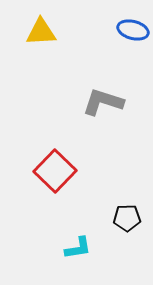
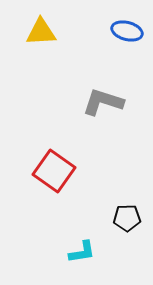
blue ellipse: moved 6 px left, 1 px down
red square: moved 1 px left; rotated 9 degrees counterclockwise
cyan L-shape: moved 4 px right, 4 px down
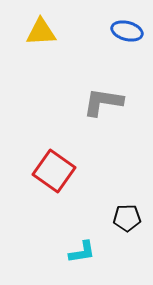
gray L-shape: rotated 9 degrees counterclockwise
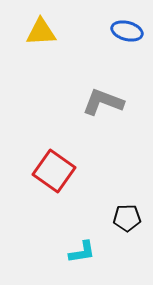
gray L-shape: rotated 12 degrees clockwise
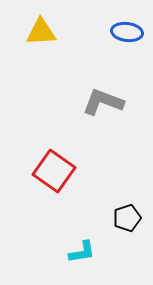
blue ellipse: moved 1 px down; rotated 8 degrees counterclockwise
black pentagon: rotated 16 degrees counterclockwise
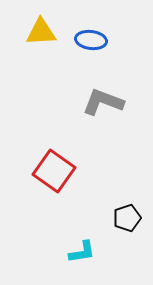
blue ellipse: moved 36 px left, 8 px down
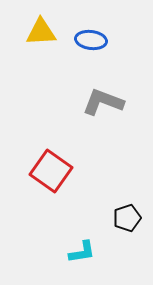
red square: moved 3 px left
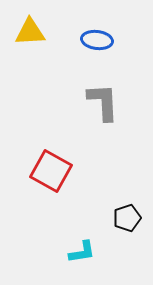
yellow triangle: moved 11 px left
blue ellipse: moved 6 px right
gray L-shape: rotated 66 degrees clockwise
red square: rotated 6 degrees counterclockwise
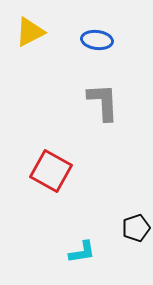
yellow triangle: rotated 24 degrees counterclockwise
black pentagon: moved 9 px right, 10 px down
